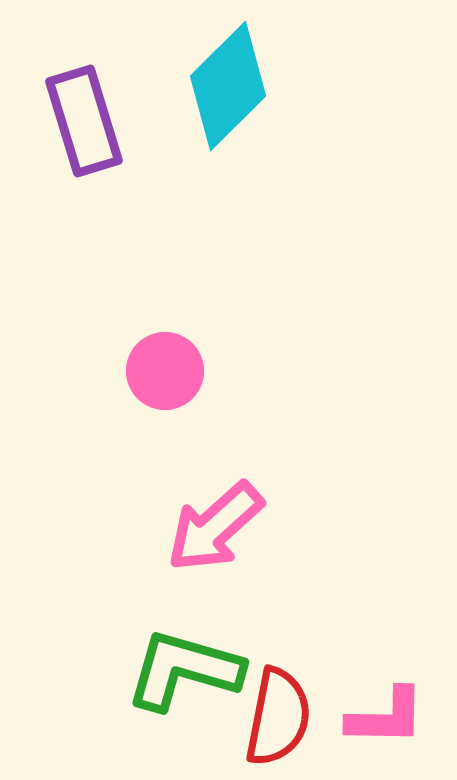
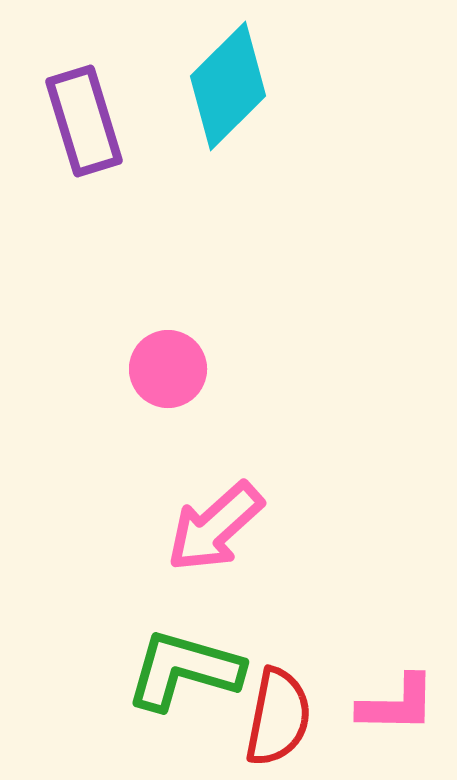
pink circle: moved 3 px right, 2 px up
pink L-shape: moved 11 px right, 13 px up
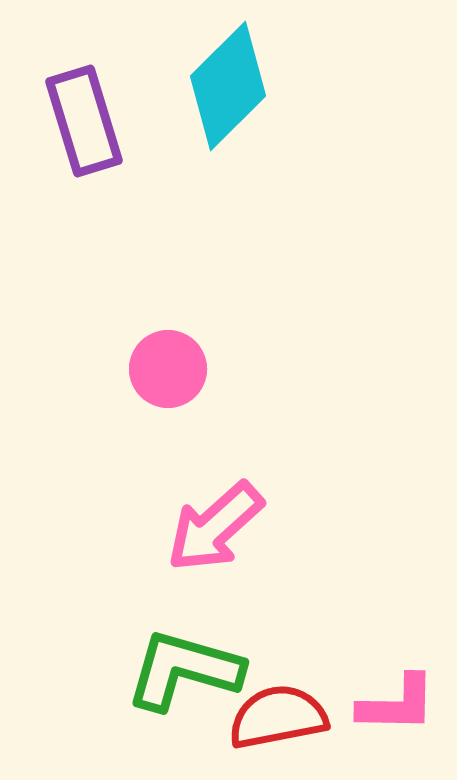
red semicircle: rotated 112 degrees counterclockwise
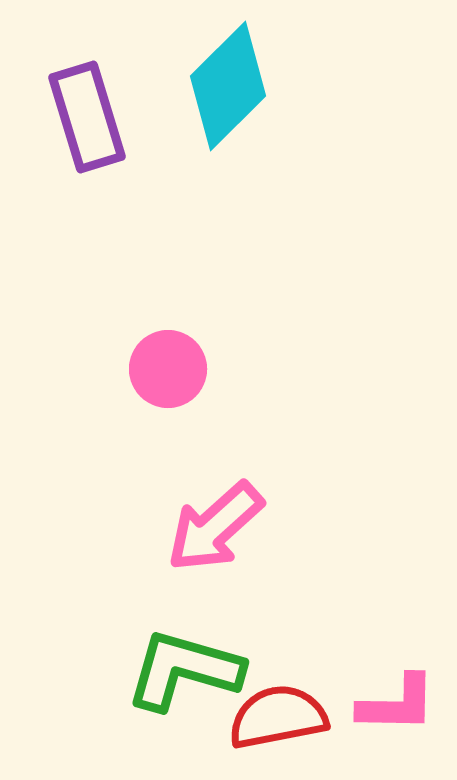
purple rectangle: moved 3 px right, 4 px up
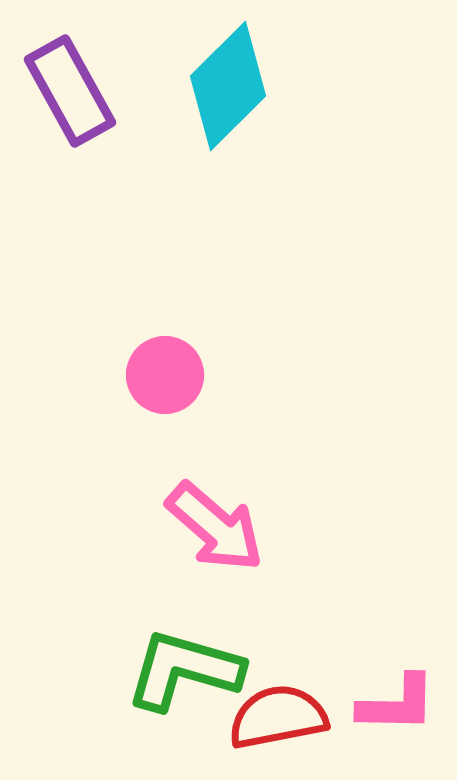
purple rectangle: moved 17 px left, 26 px up; rotated 12 degrees counterclockwise
pink circle: moved 3 px left, 6 px down
pink arrow: rotated 97 degrees counterclockwise
